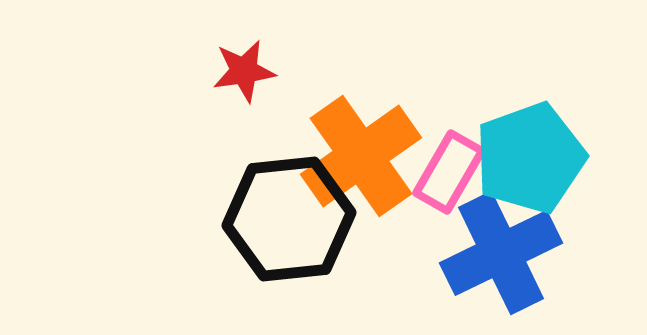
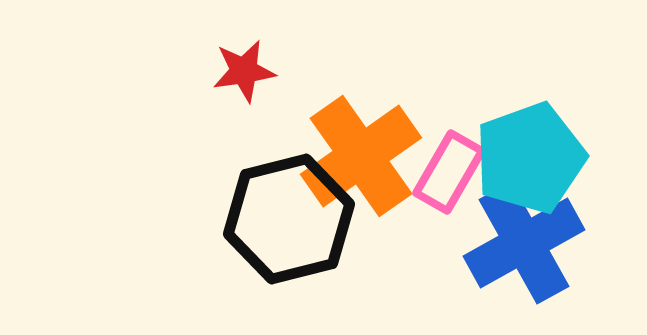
black hexagon: rotated 8 degrees counterclockwise
blue cross: moved 23 px right, 10 px up; rotated 3 degrees counterclockwise
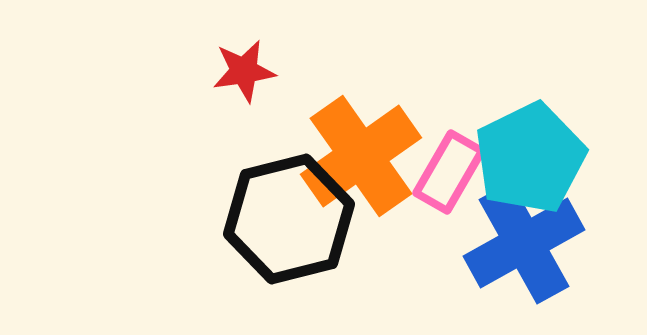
cyan pentagon: rotated 6 degrees counterclockwise
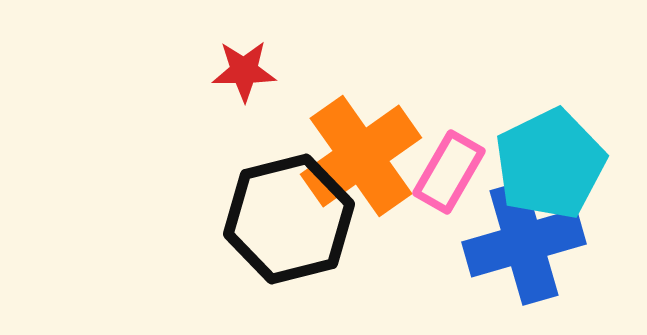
red star: rotated 8 degrees clockwise
cyan pentagon: moved 20 px right, 6 px down
blue cross: rotated 13 degrees clockwise
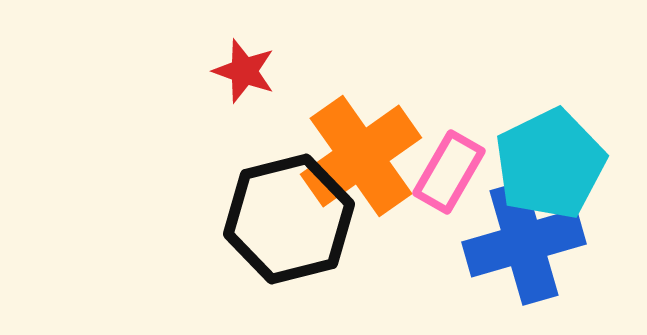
red star: rotated 20 degrees clockwise
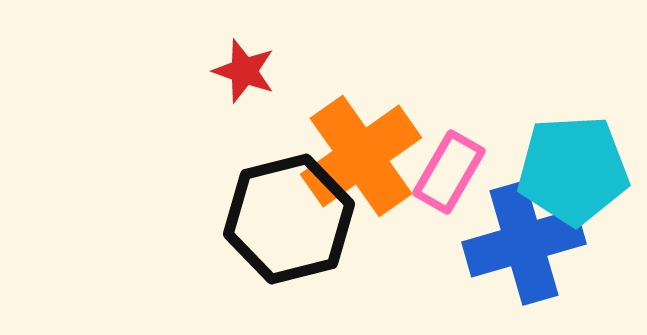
cyan pentagon: moved 23 px right, 6 px down; rotated 23 degrees clockwise
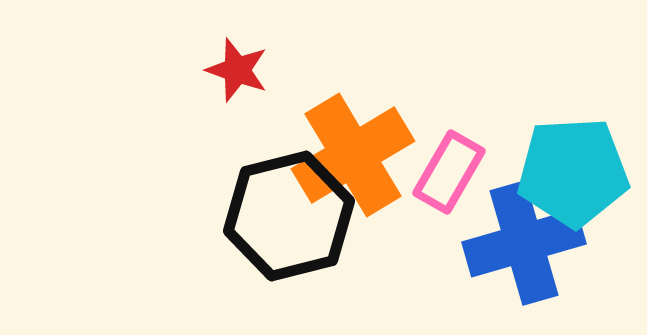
red star: moved 7 px left, 1 px up
orange cross: moved 8 px left, 1 px up; rotated 4 degrees clockwise
cyan pentagon: moved 2 px down
black hexagon: moved 3 px up
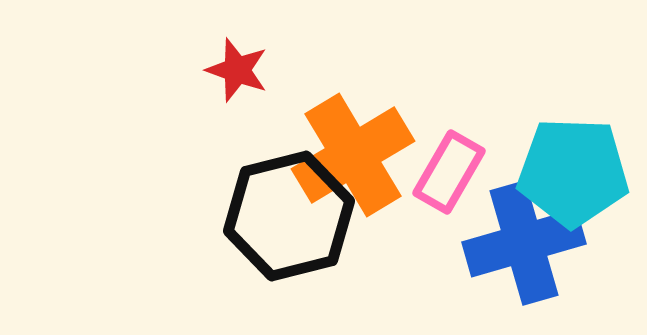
cyan pentagon: rotated 5 degrees clockwise
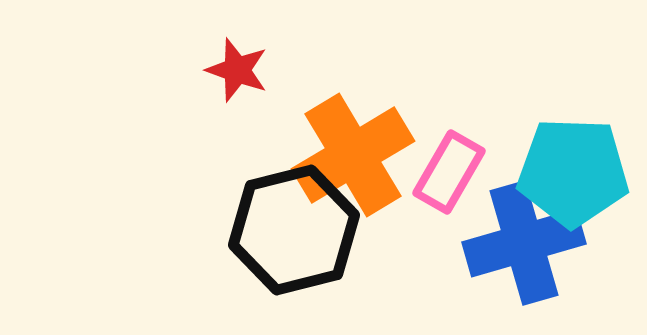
black hexagon: moved 5 px right, 14 px down
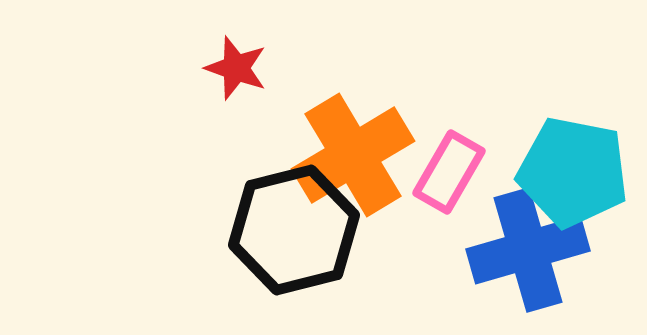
red star: moved 1 px left, 2 px up
cyan pentagon: rotated 9 degrees clockwise
blue cross: moved 4 px right, 7 px down
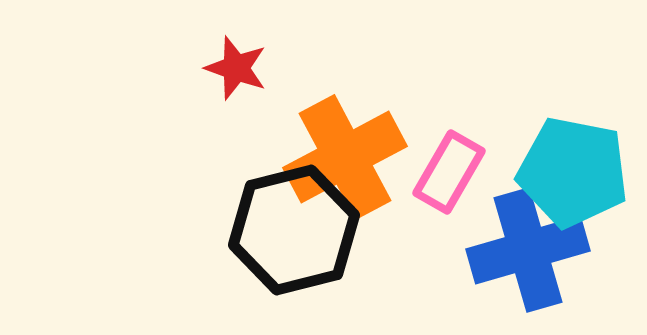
orange cross: moved 8 px left, 2 px down; rotated 3 degrees clockwise
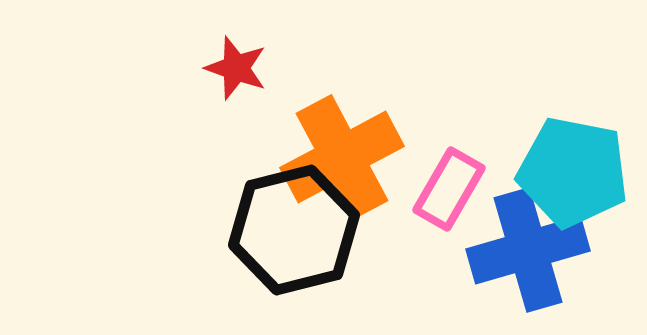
orange cross: moved 3 px left
pink rectangle: moved 17 px down
